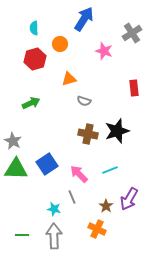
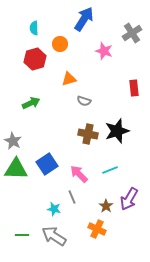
gray arrow: rotated 55 degrees counterclockwise
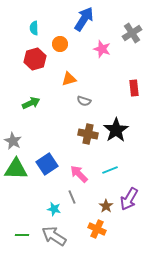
pink star: moved 2 px left, 2 px up
black star: moved 1 px left, 1 px up; rotated 15 degrees counterclockwise
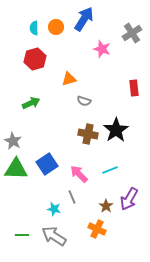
orange circle: moved 4 px left, 17 px up
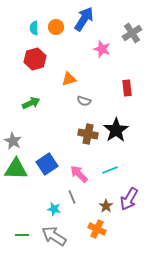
red rectangle: moved 7 px left
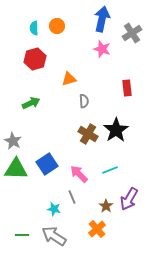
blue arrow: moved 18 px right; rotated 20 degrees counterclockwise
orange circle: moved 1 px right, 1 px up
gray semicircle: rotated 112 degrees counterclockwise
brown cross: rotated 18 degrees clockwise
orange cross: rotated 24 degrees clockwise
